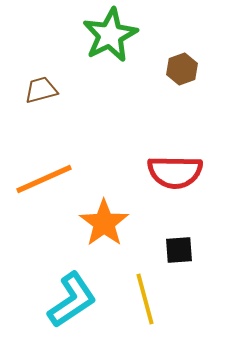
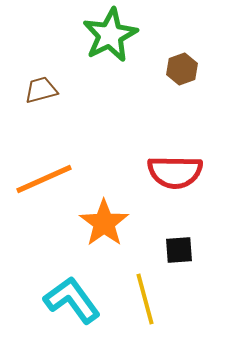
cyan L-shape: rotated 92 degrees counterclockwise
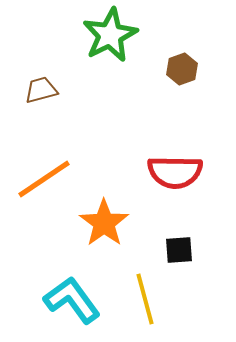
orange line: rotated 10 degrees counterclockwise
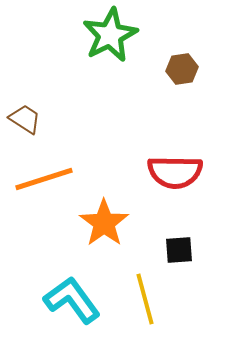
brown hexagon: rotated 12 degrees clockwise
brown trapezoid: moved 16 px left, 29 px down; rotated 48 degrees clockwise
orange line: rotated 16 degrees clockwise
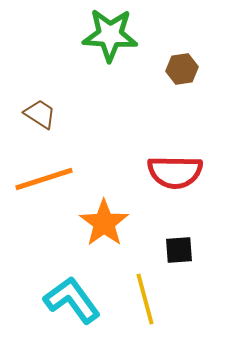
green star: rotated 30 degrees clockwise
brown trapezoid: moved 15 px right, 5 px up
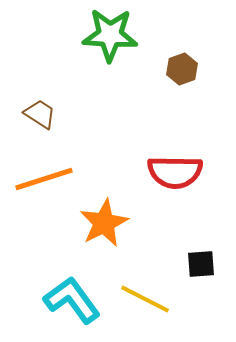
brown hexagon: rotated 12 degrees counterclockwise
orange star: rotated 9 degrees clockwise
black square: moved 22 px right, 14 px down
yellow line: rotated 48 degrees counterclockwise
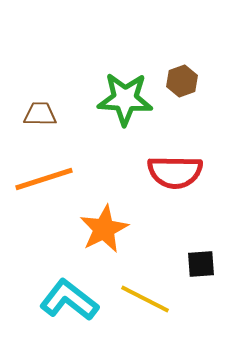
green star: moved 15 px right, 64 px down
brown hexagon: moved 12 px down
brown trapezoid: rotated 32 degrees counterclockwise
orange star: moved 6 px down
cyan L-shape: moved 3 px left; rotated 16 degrees counterclockwise
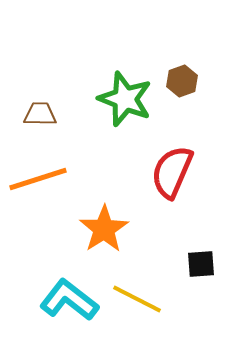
green star: rotated 18 degrees clockwise
red semicircle: moved 3 px left; rotated 112 degrees clockwise
orange line: moved 6 px left
orange star: rotated 6 degrees counterclockwise
yellow line: moved 8 px left
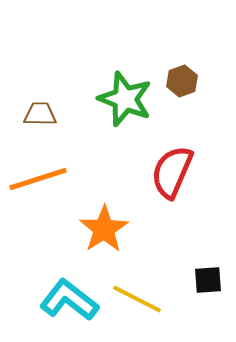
black square: moved 7 px right, 16 px down
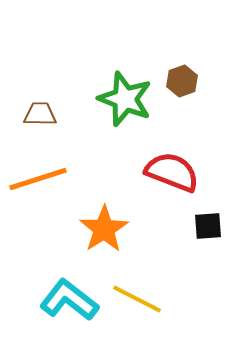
red semicircle: rotated 88 degrees clockwise
black square: moved 54 px up
